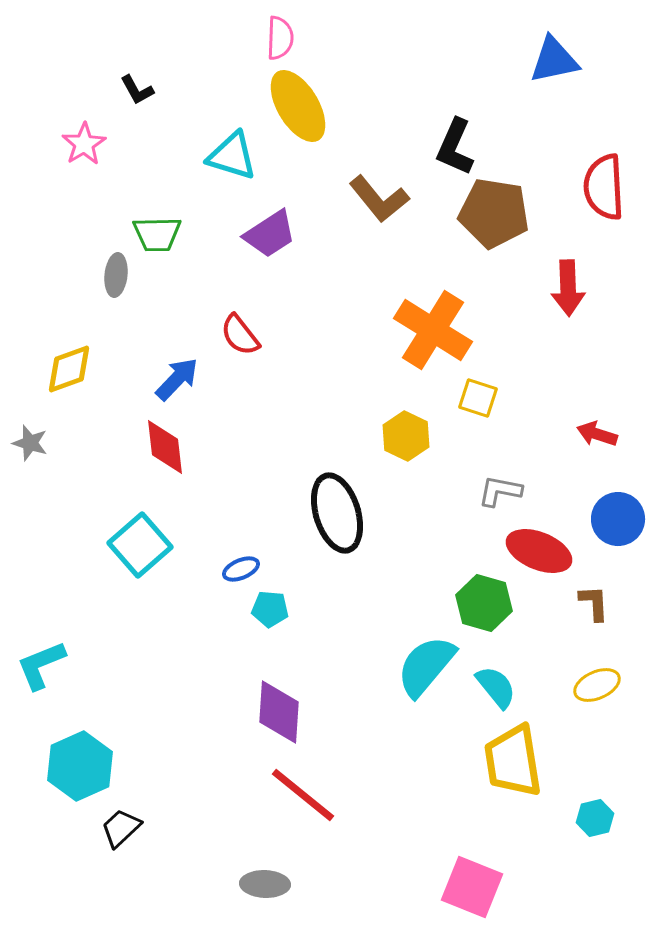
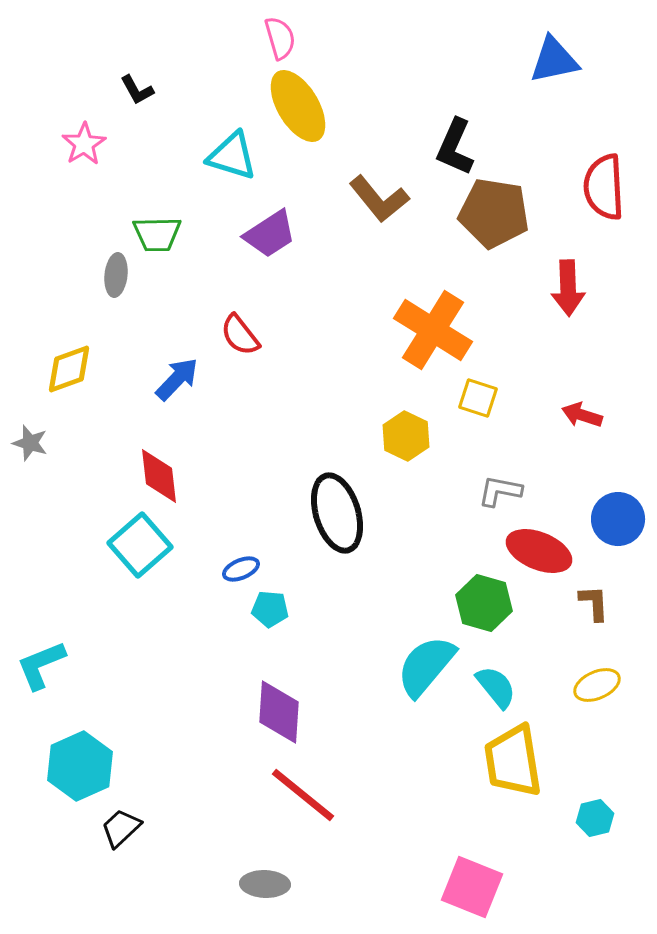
pink semicircle at (280, 38): rotated 18 degrees counterclockwise
red arrow at (597, 434): moved 15 px left, 19 px up
red diamond at (165, 447): moved 6 px left, 29 px down
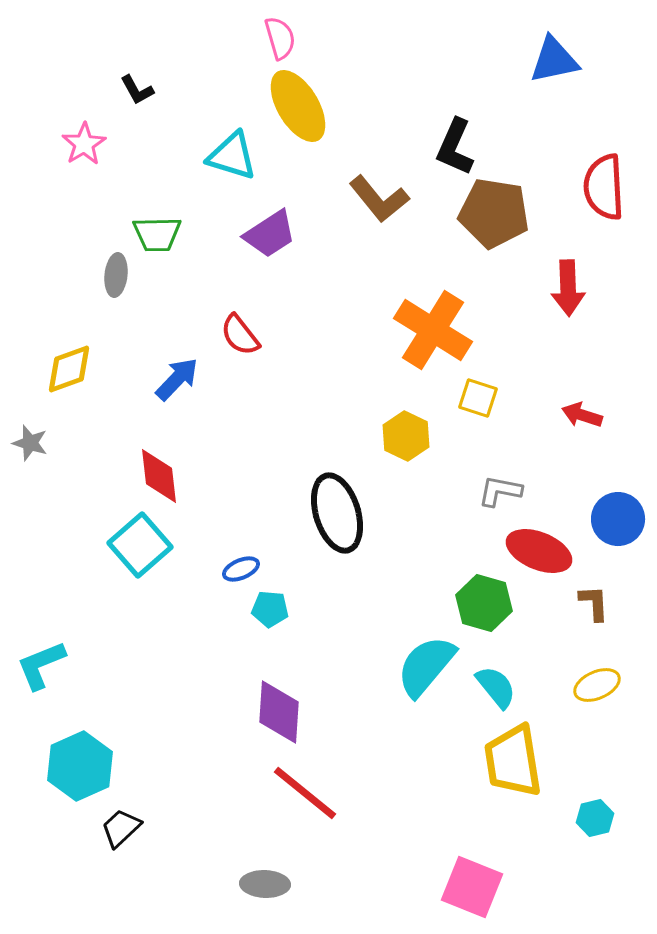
red line at (303, 795): moved 2 px right, 2 px up
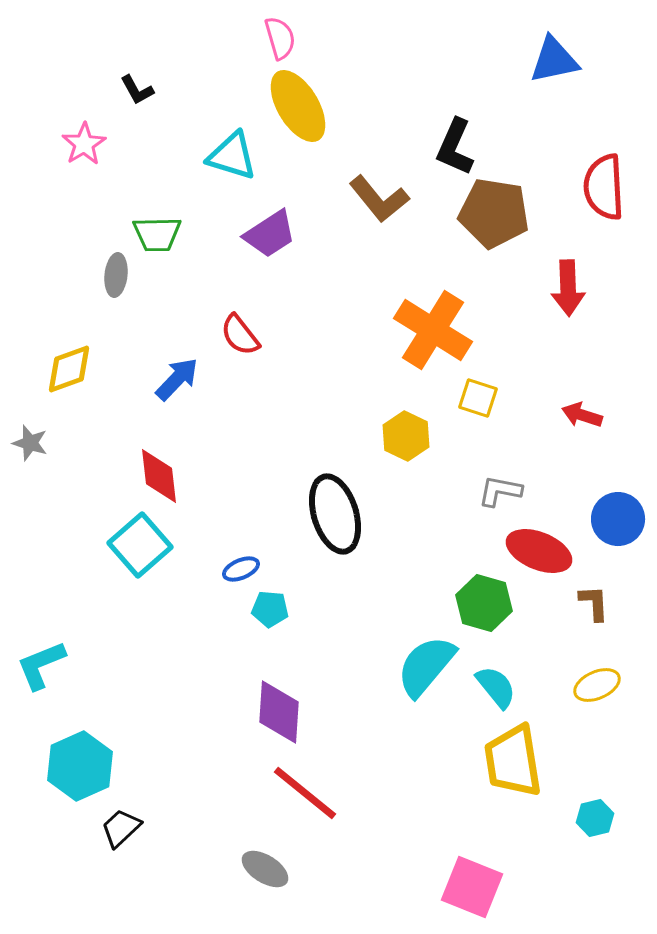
black ellipse at (337, 513): moved 2 px left, 1 px down
gray ellipse at (265, 884): moved 15 px up; rotated 30 degrees clockwise
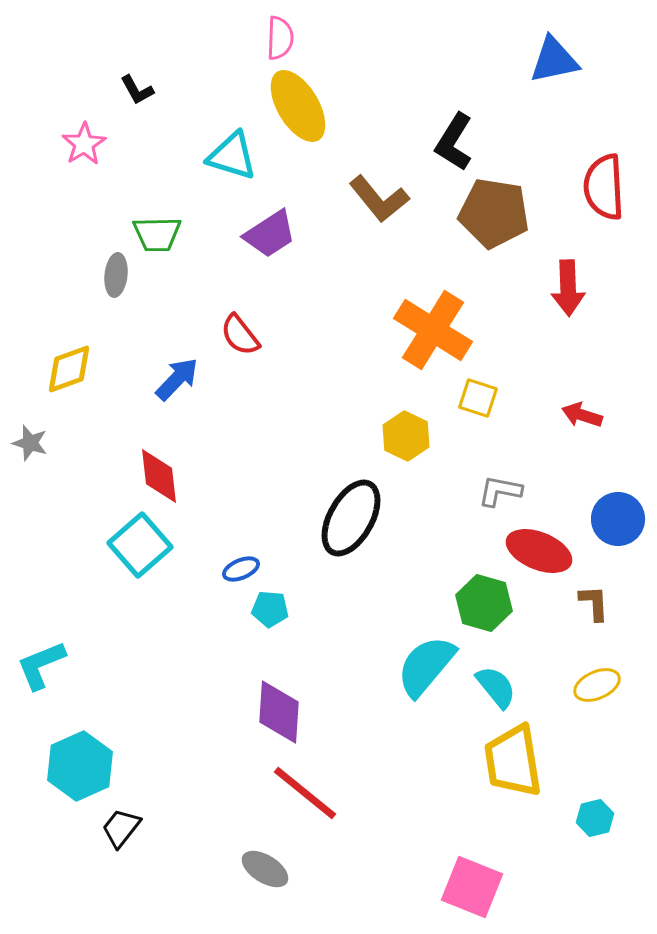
pink semicircle at (280, 38): rotated 18 degrees clockwise
black L-shape at (455, 147): moved 1 px left, 5 px up; rotated 8 degrees clockwise
black ellipse at (335, 514): moved 16 px right, 4 px down; rotated 46 degrees clockwise
black trapezoid at (121, 828): rotated 9 degrees counterclockwise
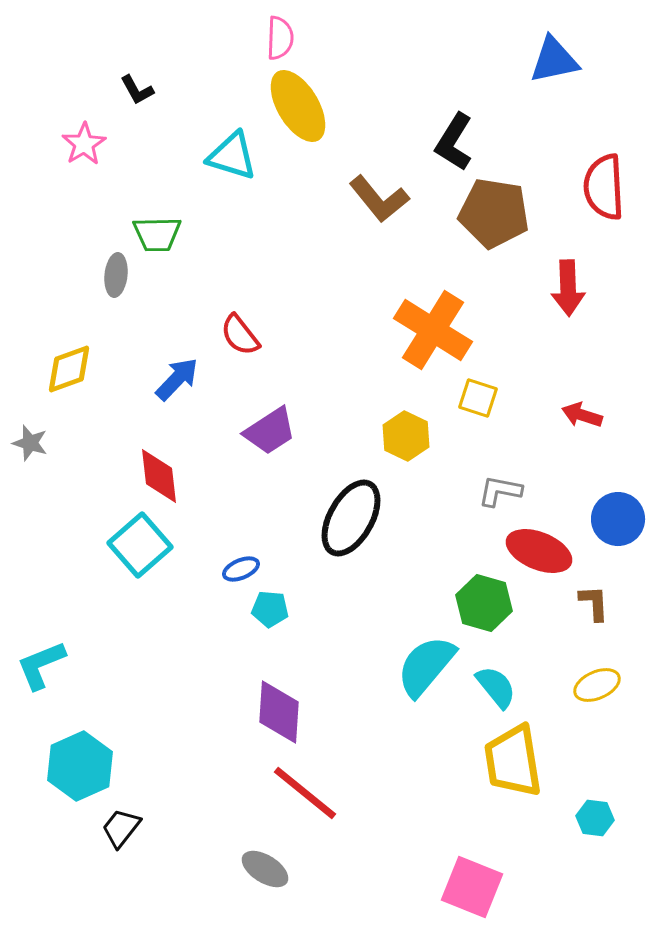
purple trapezoid at (270, 234): moved 197 px down
cyan hexagon at (595, 818): rotated 21 degrees clockwise
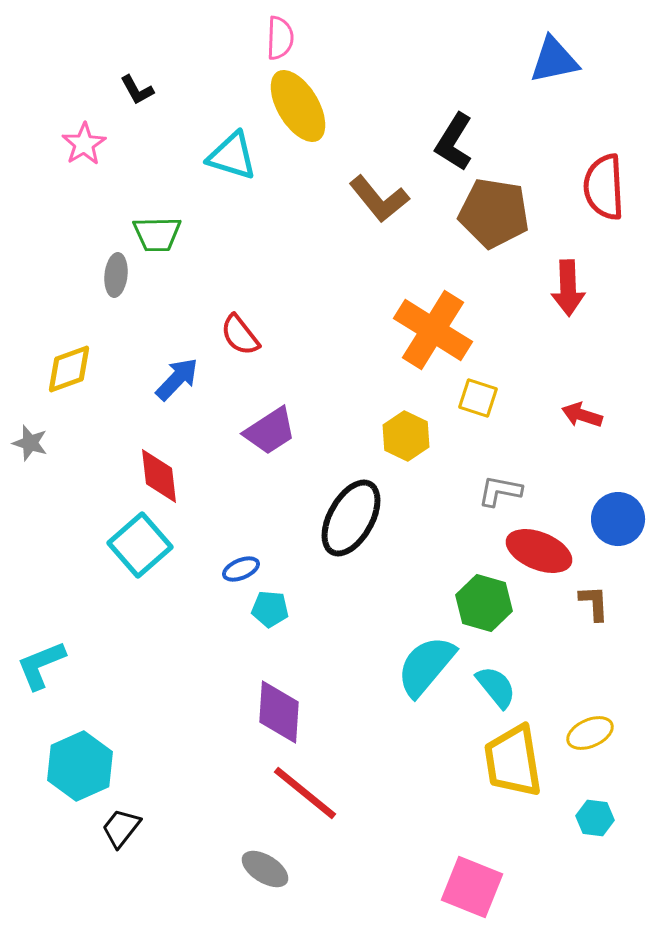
yellow ellipse at (597, 685): moved 7 px left, 48 px down
